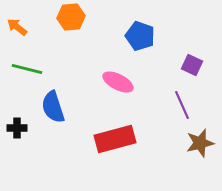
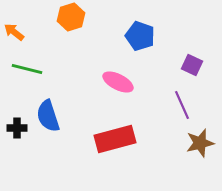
orange hexagon: rotated 12 degrees counterclockwise
orange arrow: moved 3 px left, 5 px down
blue semicircle: moved 5 px left, 9 px down
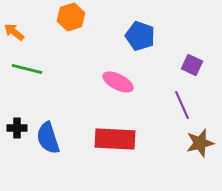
blue semicircle: moved 22 px down
red rectangle: rotated 18 degrees clockwise
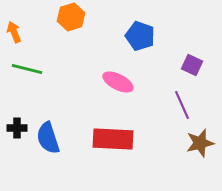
orange arrow: rotated 30 degrees clockwise
red rectangle: moved 2 px left
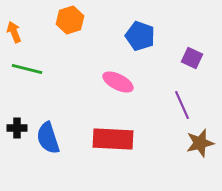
orange hexagon: moved 1 px left, 3 px down
purple square: moved 7 px up
